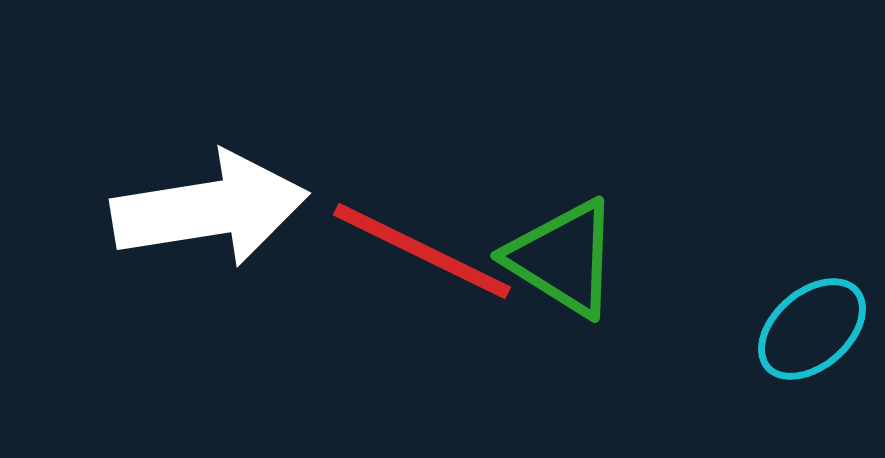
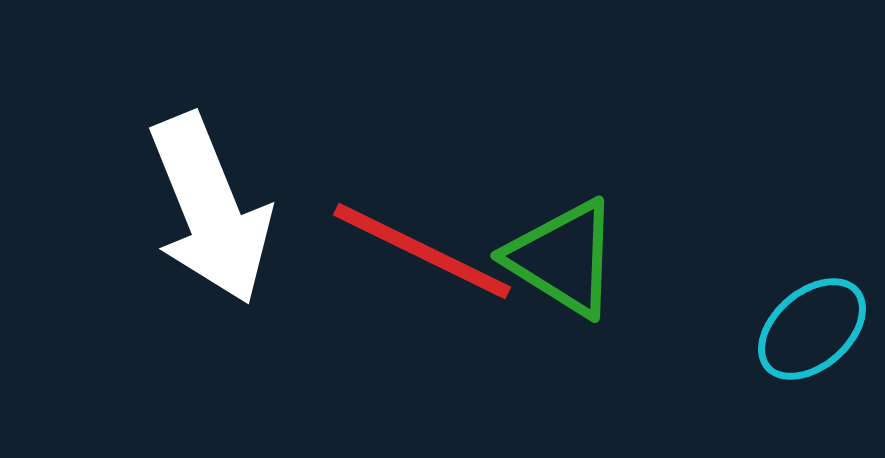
white arrow: rotated 77 degrees clockwise
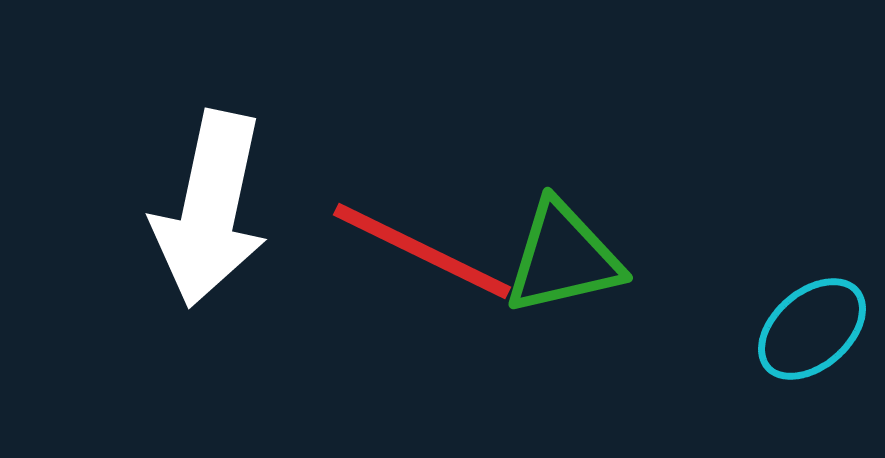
white arrow: rotated 34 degrees clockwise
green triangle: rotated 45 degrees counterclockwise
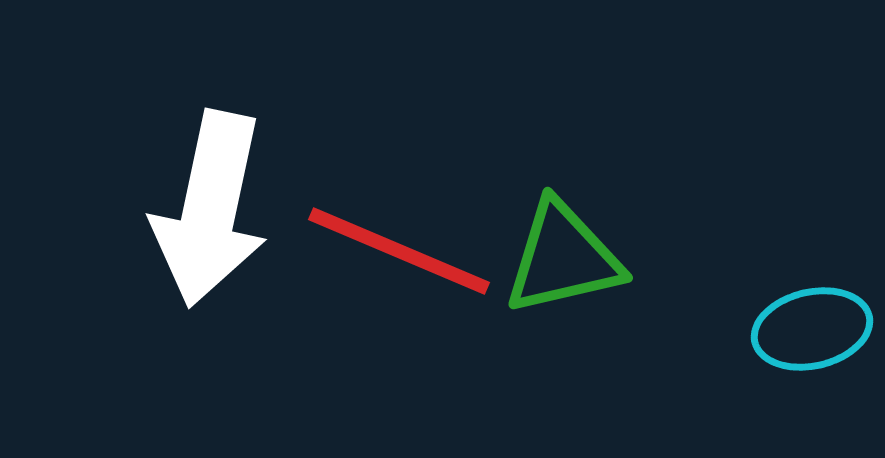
red line: moved 23 px left; rotated 3 degrees counterclockwise
cyan ellipse: rotated 28 degrees clockwise
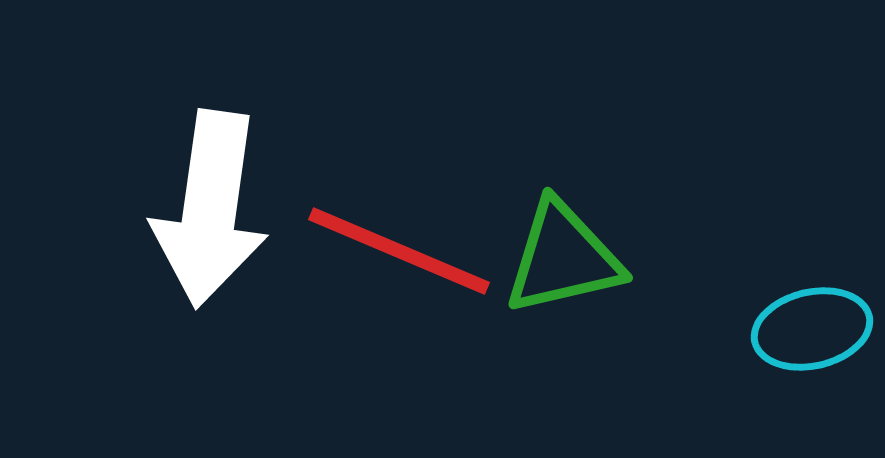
white arrow: rotated 4 degrees counterclockwise
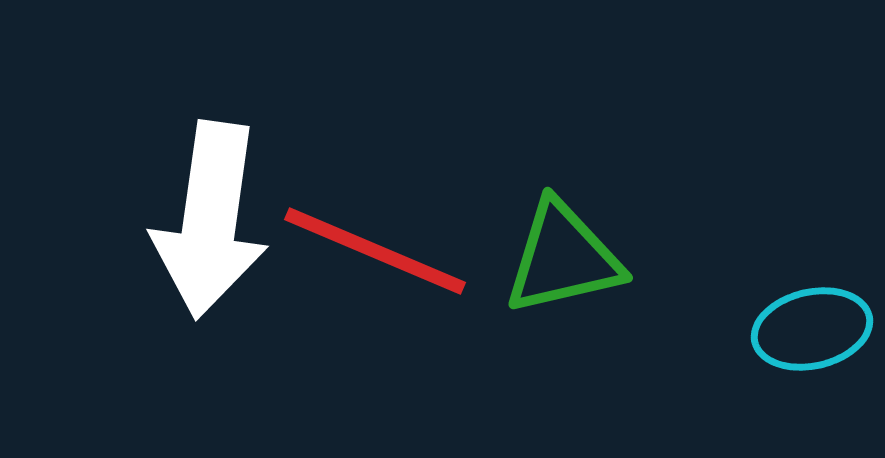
white arrow: moved 11 px down
red line: moved 24 px left
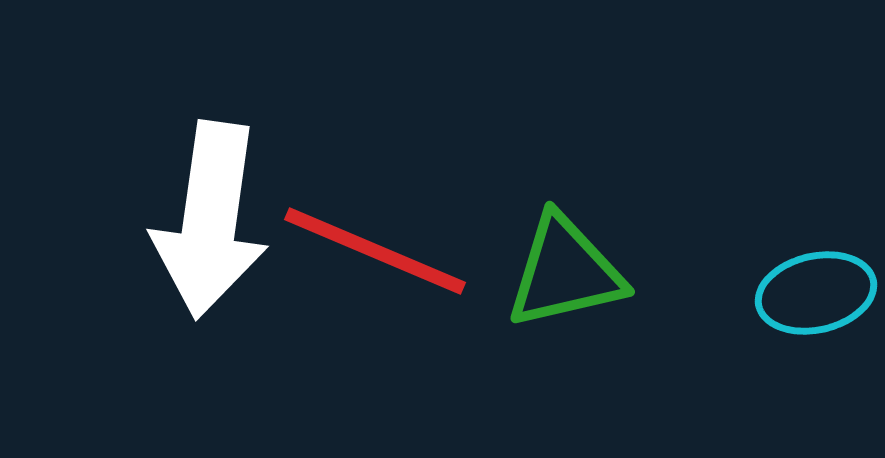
green triangle: moved 2 px right, 14 px down
cyan ellipse: moved 4 px right, 36 px up
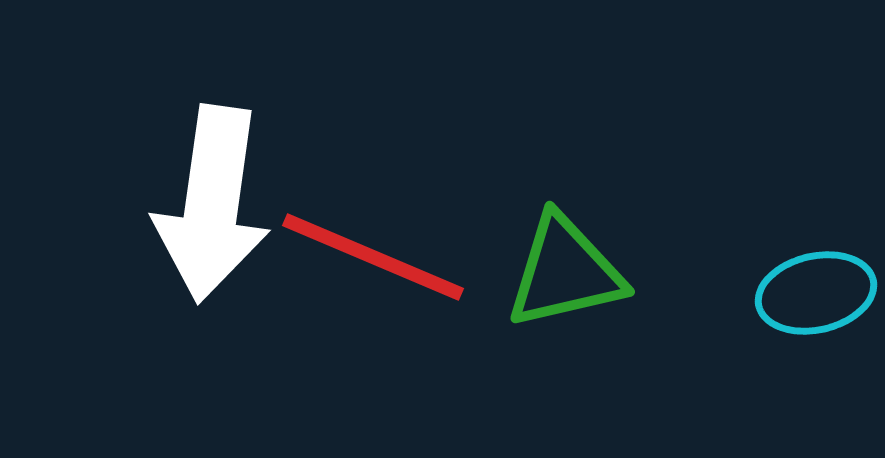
white arrow: moved 2 px right, 16 px up
red line: moved 2 px left, 6 px down
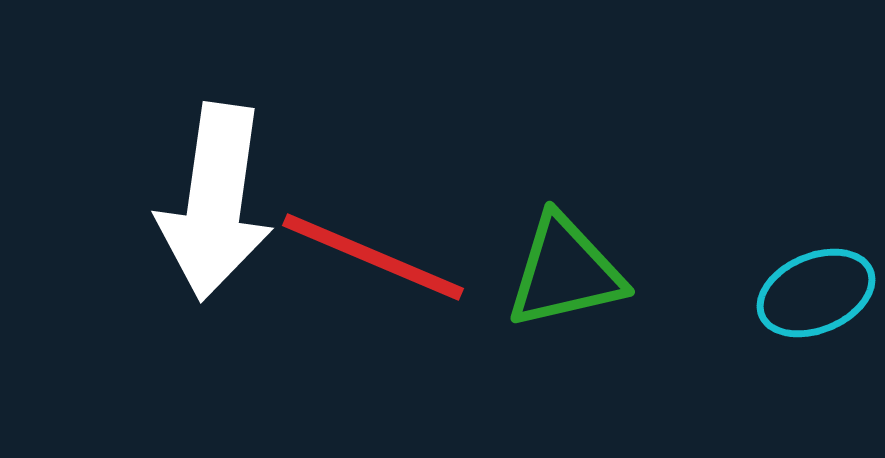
white arrow: moved 3 px right, 2 px up
cyan ellipse: rotated 10 degrees counterclockwise
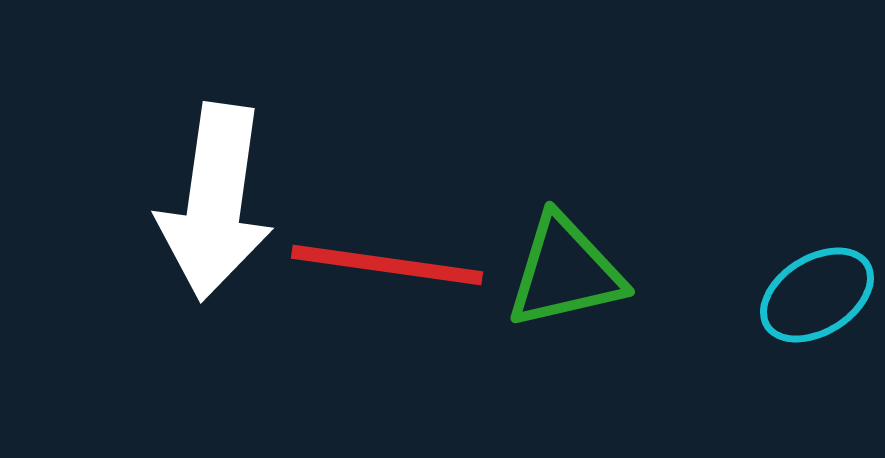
red line: moved 14 px right, 8 px down; rotated 15 degrees counterclockwise
cyan ellipse: moved 1 px right, 2 px down; rotated 9 degrees counterclockwise
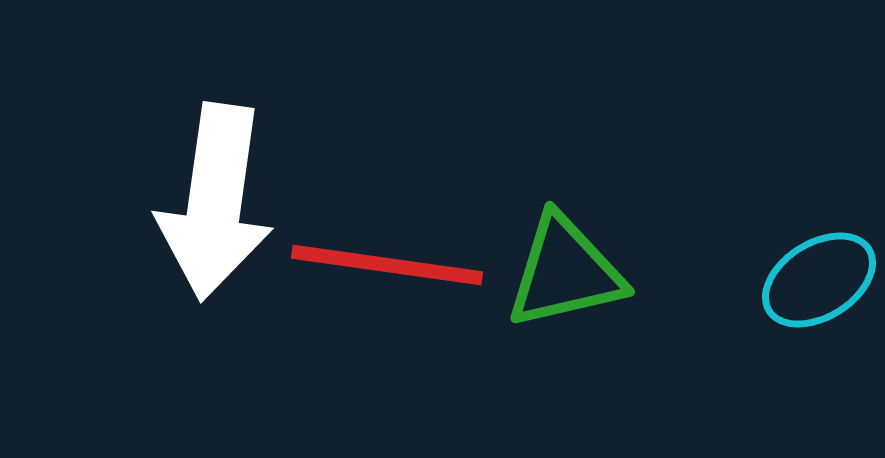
cyan ellipse: moved 2 px right, 15 px up
